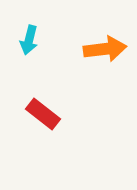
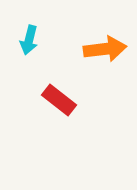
red rectangle: moved 16 px right, 14 px up
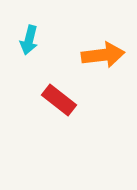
orange arrow: moved 2 px left, 6 px down
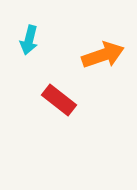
orange arrow: rotated 12 degrees counterclockwise
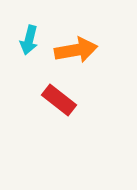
orange arrow: moved 27 px left, 5 px up; rotated 9 degrees clockwise
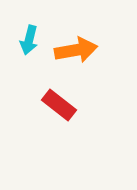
red rectangle: moved 5 px down
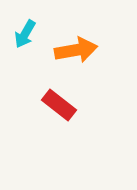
cyan arrow: moved 4 px left, 6 px up; rotated 16 degrees clockwise
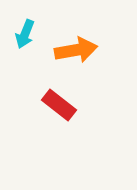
cyan arrow: rotated 8 degrees counterclockwise
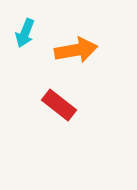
cyan arrow: moved 1 px up
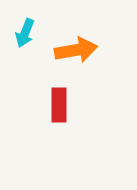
red rectangle: rotated 52 degrees clockwise
